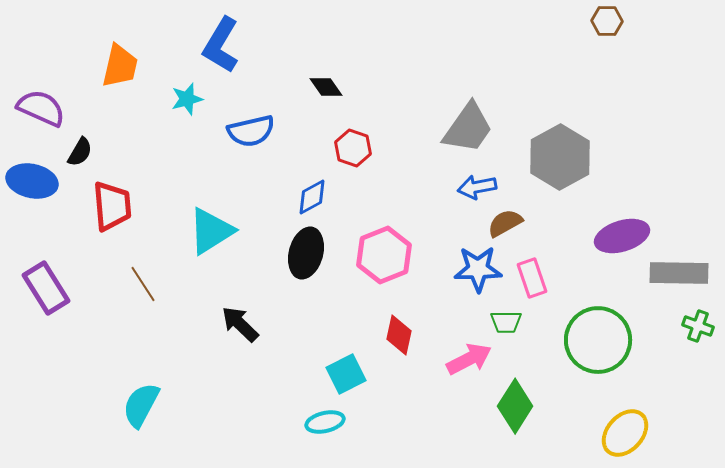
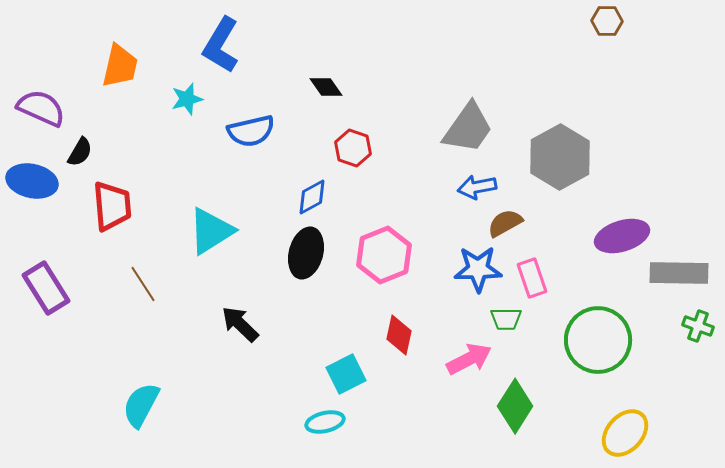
green trapezoid: moved 3 px up
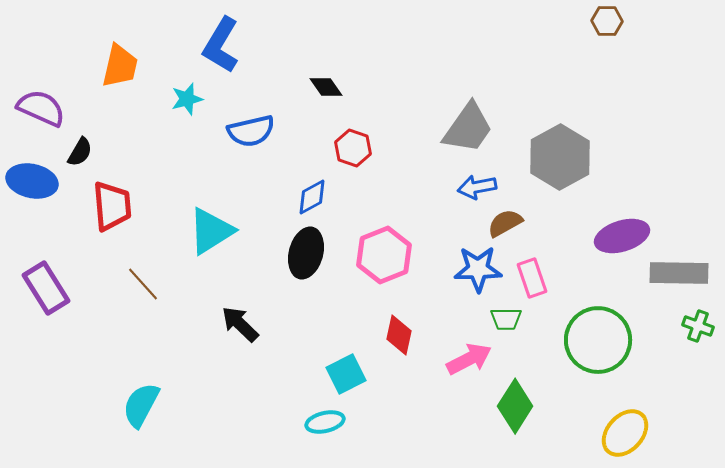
brown line: rotated 9 degrees counterclockwise
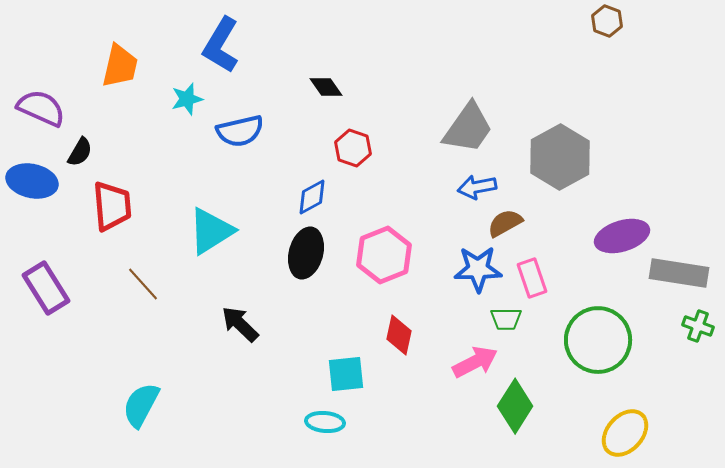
brown hexagon: rotated 20 degrees clockwise
blue semicircle: moved 11 px left
gray rectangle: rotated 8 degrees clockwise
pink arrow: moved 6 px right, 3 px down
cyan square: rotated 21 degrees clockwise
cyan ellipse: rotated 18 degrees clockwise
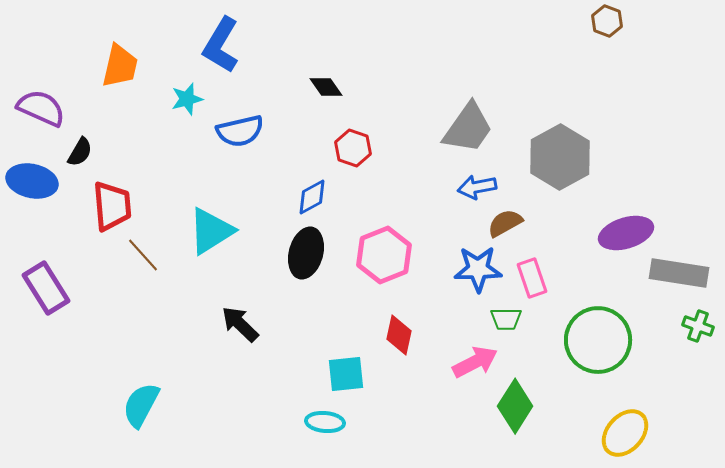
purple ellipse: moved 4 px right, 3 px up
brown line: moved 29 px up
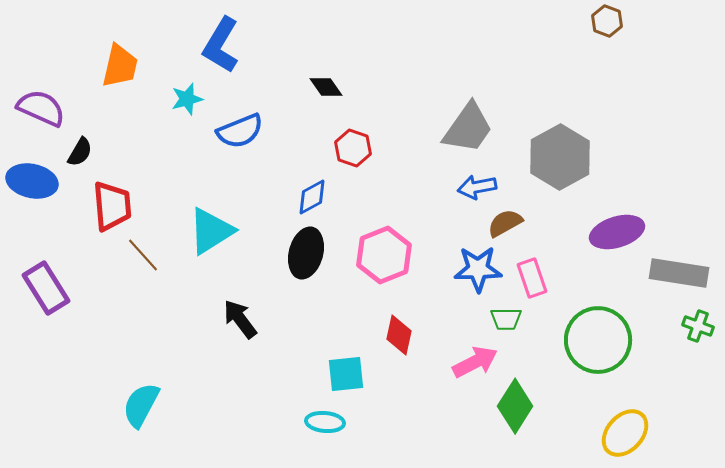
blue semicircle: rotated 9 degrees counterclockwise
purple ellipse: moved 9 px left, 1 px up
black arrow: moved 5 px up; rotated 9 degrees clockwise
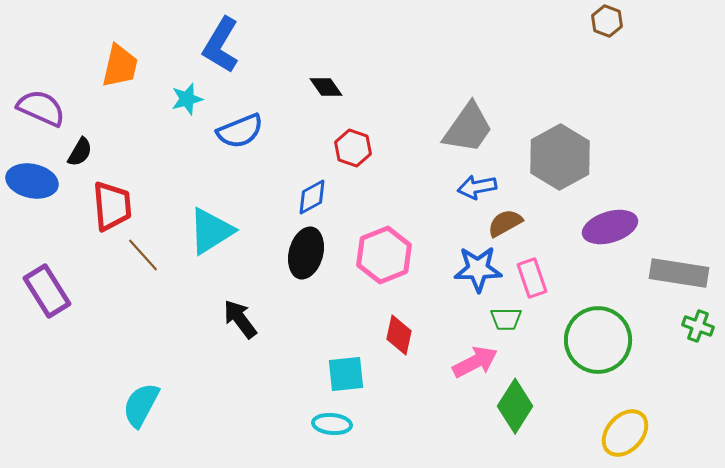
purple ellipse: moved 7 px left, 5 px up
purple rectangle: moved 1 px right, 3 px down
cyan ellipse: moved 7 px right, 2 px down
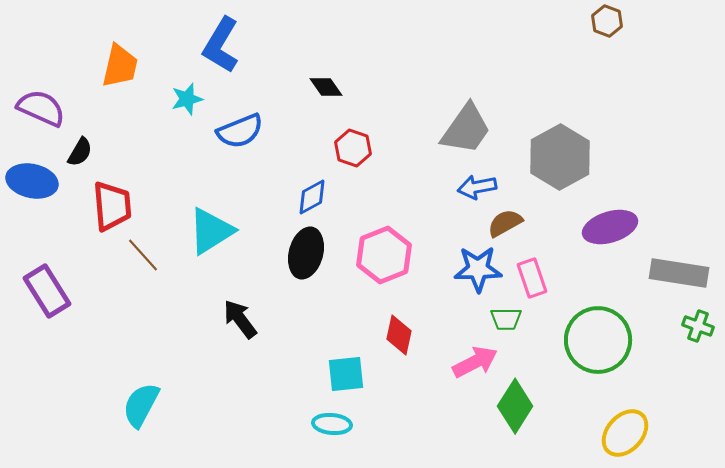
gray trapezoid: moved 2 px left, 1 px down
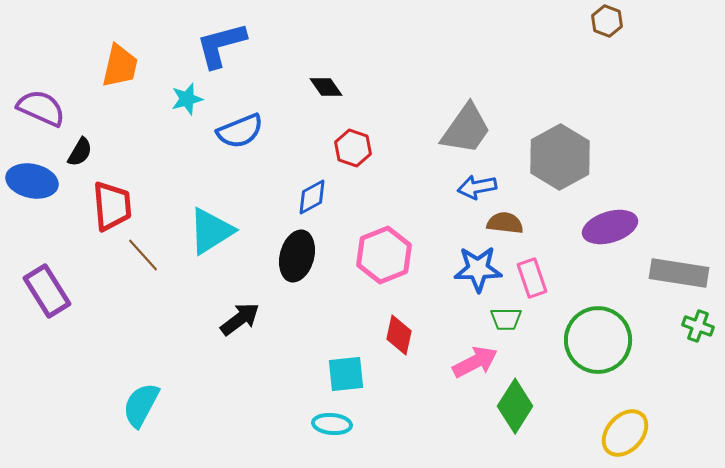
blue L-shape: rotated 44 degrees clockwise
brown semicircle: rotated 36 degrees clockwise
black ellipse: moved 9 px left, 3 px down
black arrow: rotated 90 degrees clockwise
